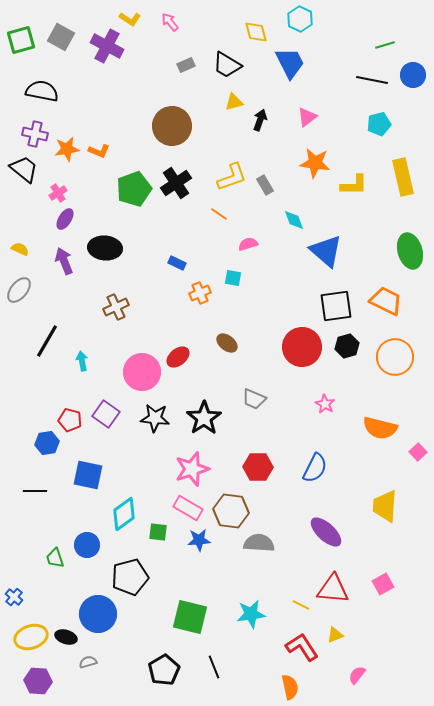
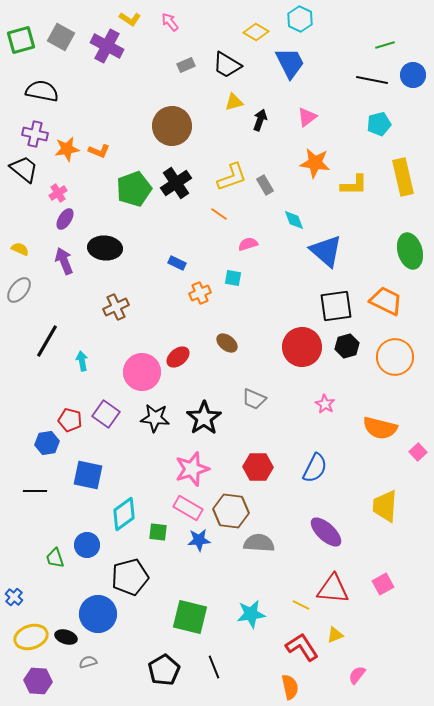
yellow diamond at (256, 32): rotated 45 degrees counterclockwise
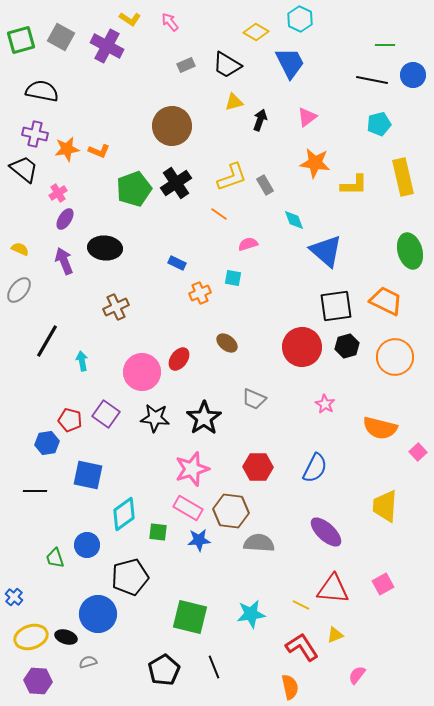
green line at (385, 45): rotated 18 degrees clockwise
red ellipse at (178, 357): moved 1 px right, 2 px down; rotated 15 degrees counterclockwise
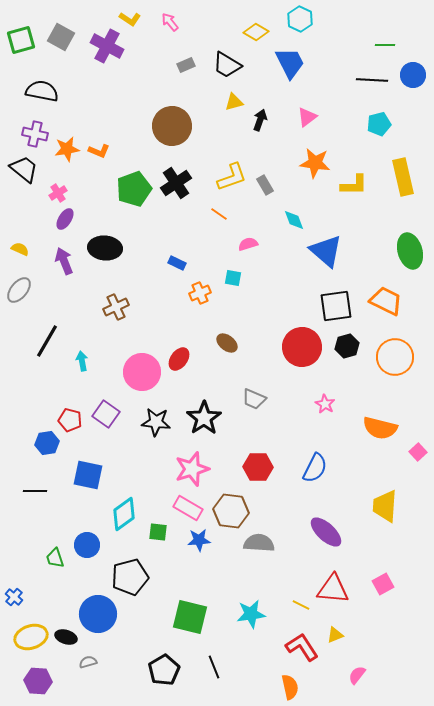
black line at (372, 80): rotated 8 degrees counterclockwise
black star at (155, 418): moved 1 px right, 4 px down
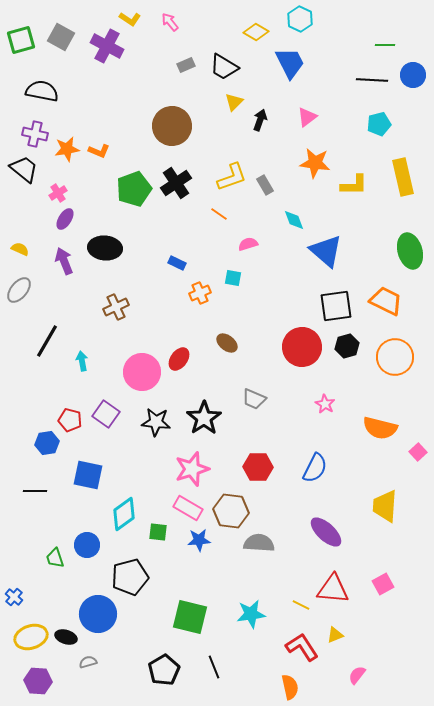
black trapezoid at (227, 65): moved 3 px left, 2 px down
yellow triangle at (234, 102): rotated 30 degrees counterclockwise
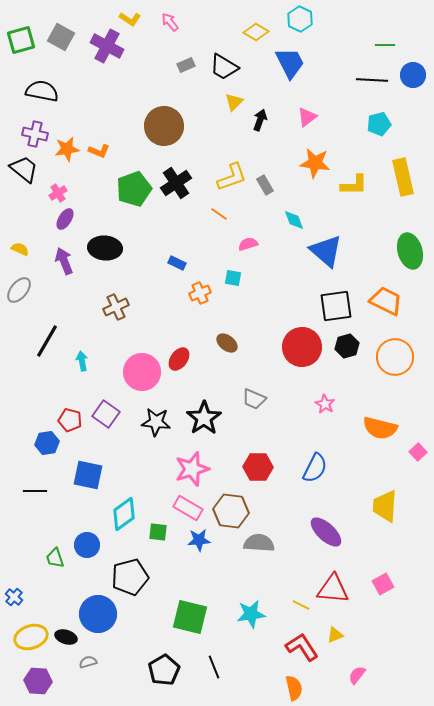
brown circle at (172, 126): moved 8 px left
orange semicircle at (290, 687): moved 4 px right, 1 px down
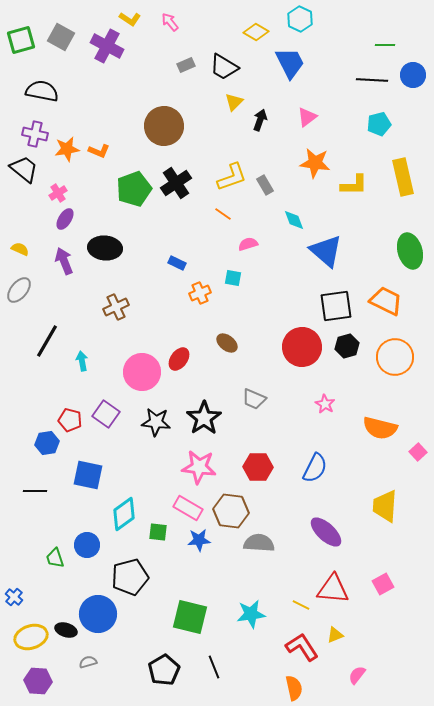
orange line at (219, 214): moved 4 px right
pink star at (192, 469): moved 7 px right, 2 px up; rotated 24 degrees clockwise
black ellipse at (66, 637): moved 7 px up
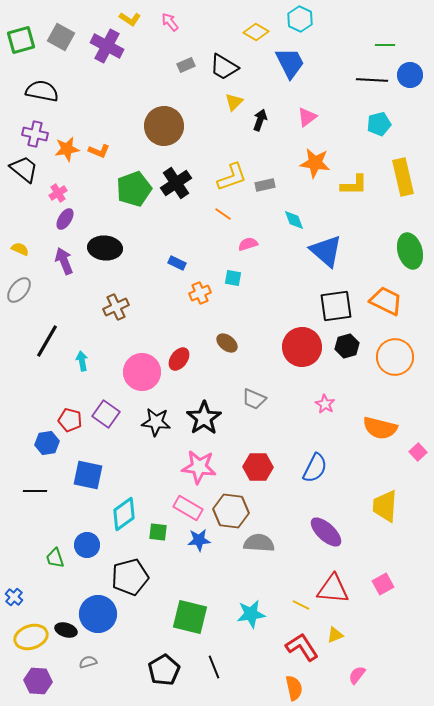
blue circle at (413, 75): moved 3 px left
gray rectangle at (265, 185): rotated 72 degrees counterclockwise
